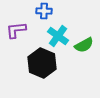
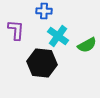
purple L-shape: rotated 100 degrees clockwise
green semicircle: moved 3 px right
black hexagon: rotated 16 degrees counterclockwise
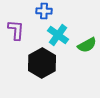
cyan cross: moved 1 px up
black hexagon: rotated 24 degrees clockwise
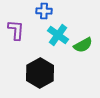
green semicircle: moved 4 px left
black hexagon: moved 2 px left, 10 px down
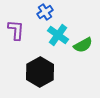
blue cross: moved 1 px right, 1 px down; rotated 35 degrees counterclockwise
black hexagon: moved 1 px up
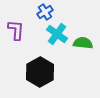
cyan cross: moved 1 px left, 1 px up
green semicircle: moved 2 px up; rotated 144 degrees counterclockwise
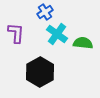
purple L-shape: moved 3 px down
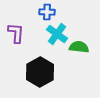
blue cross: moved 2 px right; rotated 35 degrees clockwise
green semicircle: moved 4 px left, 4 px down
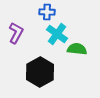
purple L-shape: rotated 25 degrees clockwise
green semicircle: moved 2 px left, 2 px down
